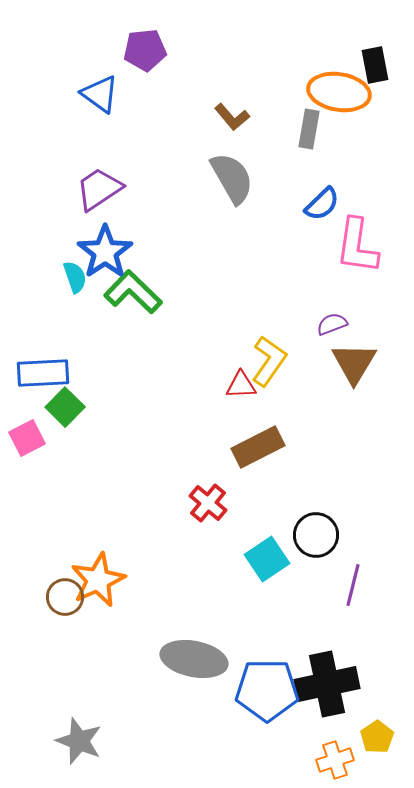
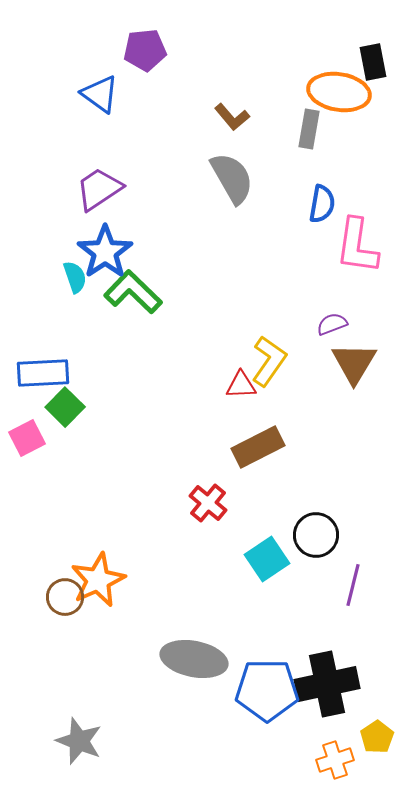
black rectangle: moved 2 px left, 3 px up
blue semicircle: rotated 36 degrees counterclockwise
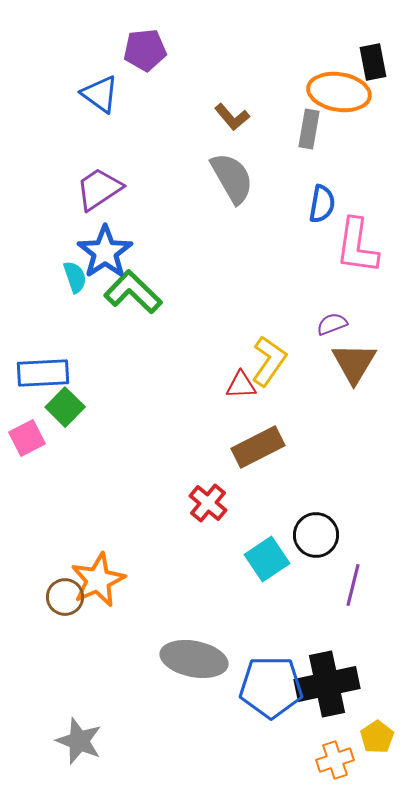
blue pentagon: moved 4 px right, 3 px up
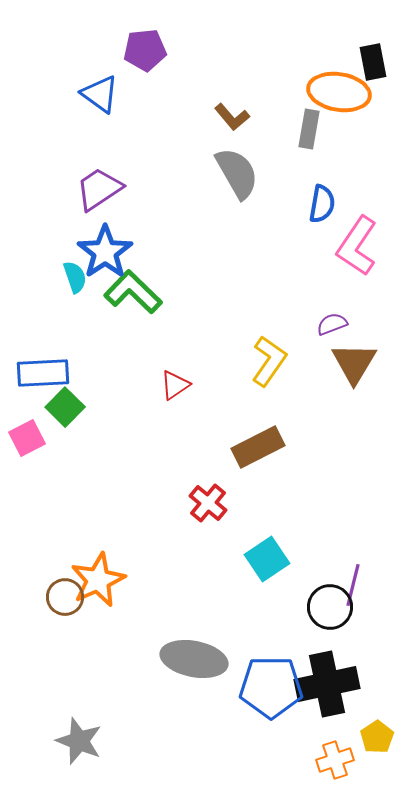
gray semicircle: moved 5 px right, 5 px up
pink L-shape: rotated 26 degrees clockwise
red triangle: moved 66 px left; rotated 32 degrees counterclockwise
black circle: moved 14 px right, 72 px down
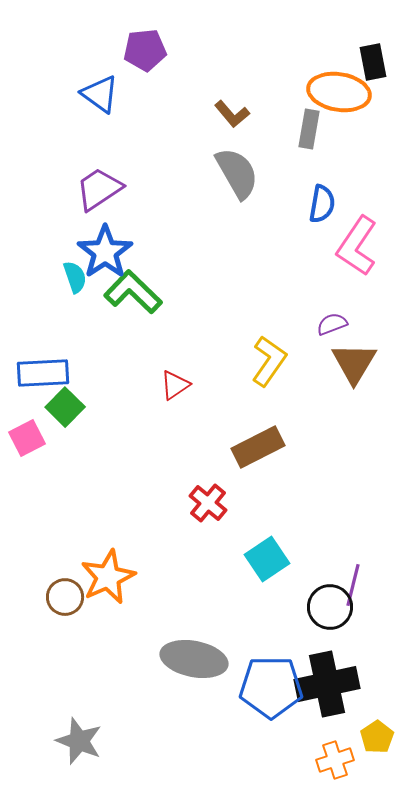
brown L-shape: moved 3 px up
orange star: moved 10 px right, 3 px up
